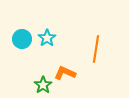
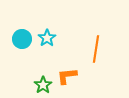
orange L-shape: moved 2 px right, 3 px down; rotated 30 degrees counterclockwise
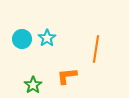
green star: moved 10 px left
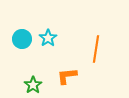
cyan star: moved 1 px right
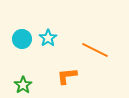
orange line: moved 1 px left, 1 px down; rotated 72 degrees counterclockwise
green star: moved 10 px left
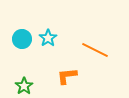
green star: moved 1 px right, 1 px down
